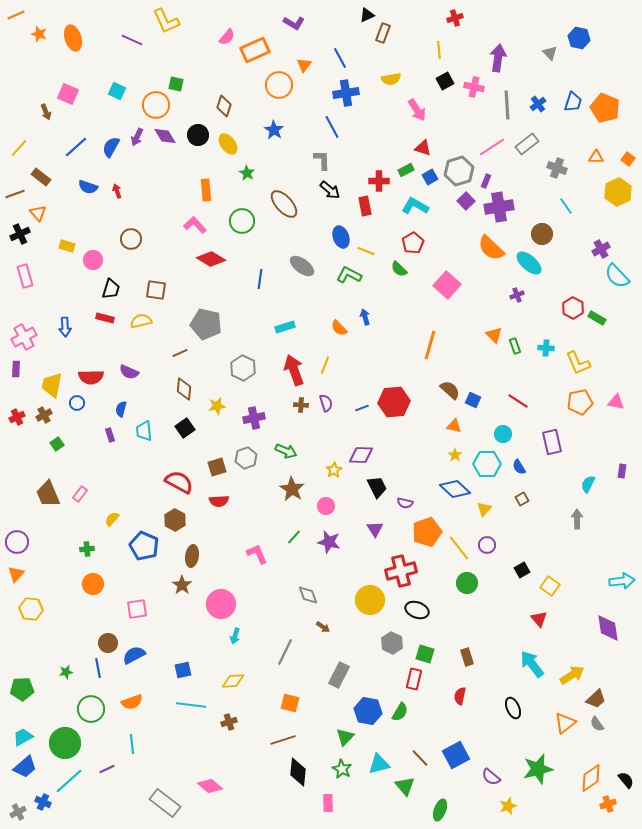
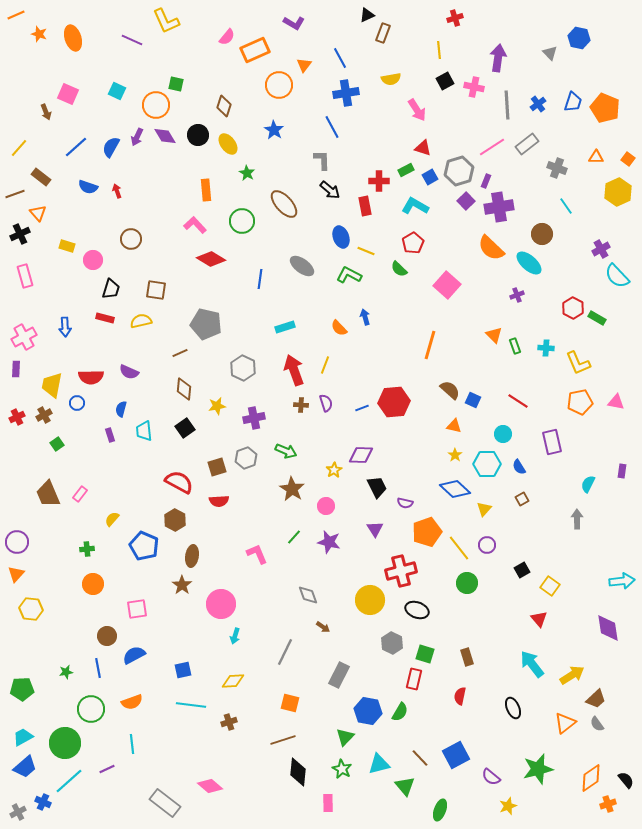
brown circle at (108, 643): moved 1 px left, 7 px up
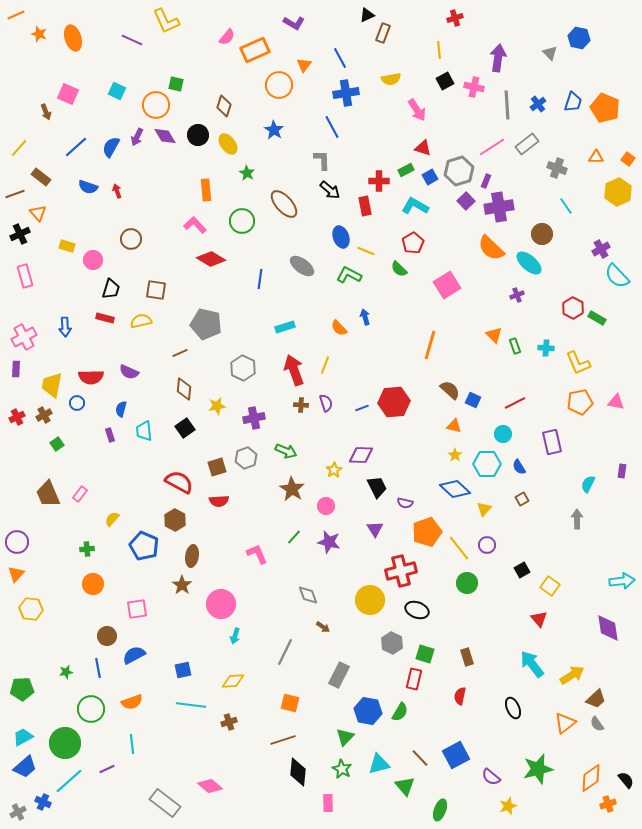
pink square at (447, 285): rotated 16 degrees clockwise
red line at (518, 401): moved 3 px left, 2 px down; rotated 60 degrees counterclockwise
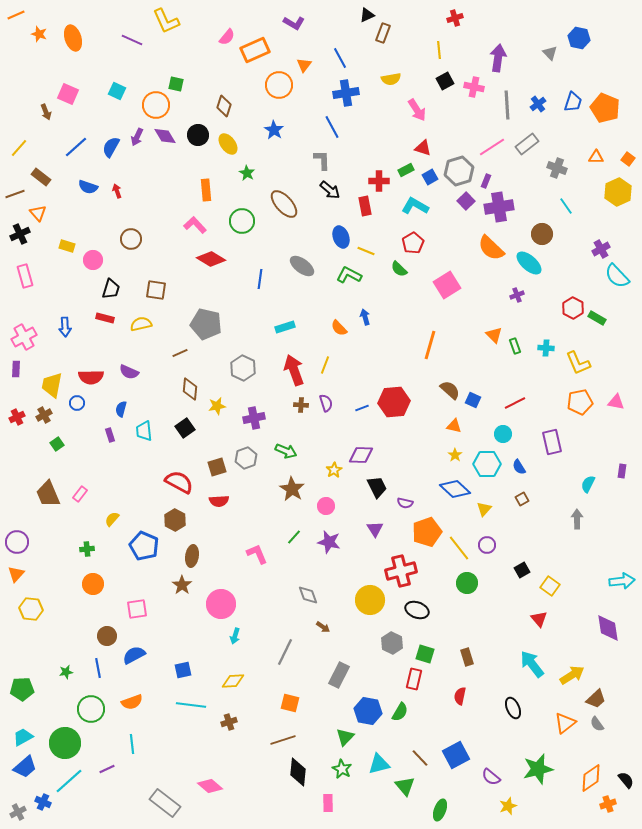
yellow semicircle at (141, 321): moved 3 px down
brown diamond at (184, 389): moved 6 px right
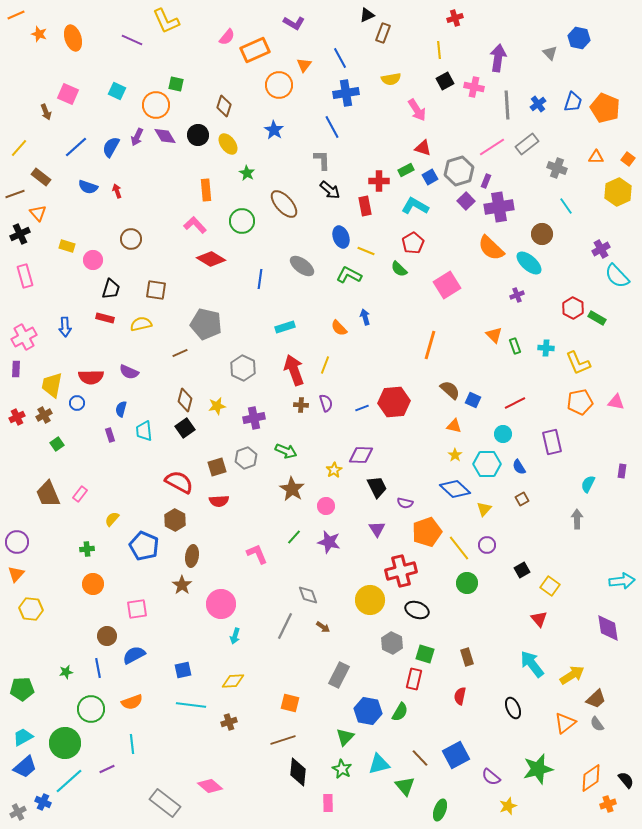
brown diamond at (190, 389): moved 5 px left, 11 px down; rotated 10 degrees clockwise
purple triangle at (375, 529): moved 2 px right
gray line at (285, 652): moved 26 px up
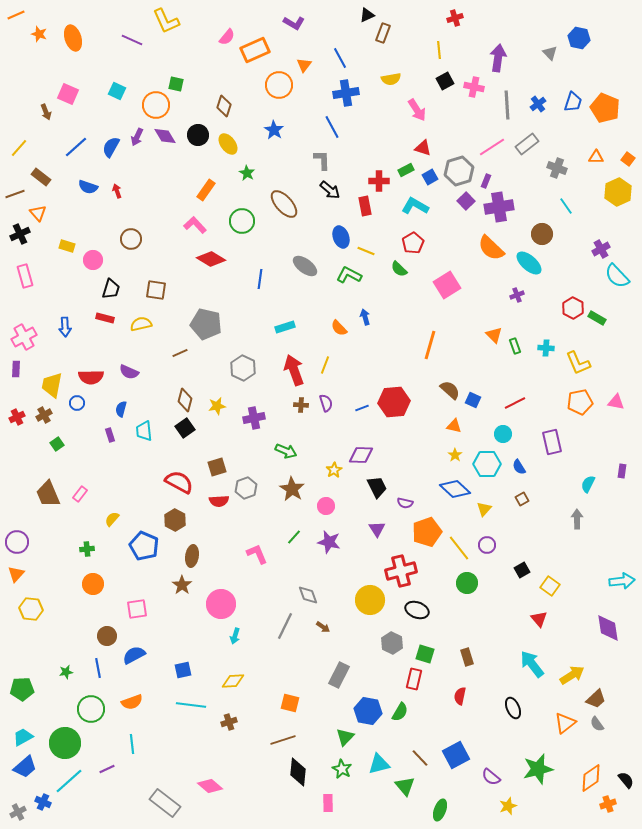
orange rectangle at (206, 190): rotated 40 degrees clockwise
gray ellipse at (302, 266): moved 3 px right
gray hexagon at (246, 458): moved 30 px down
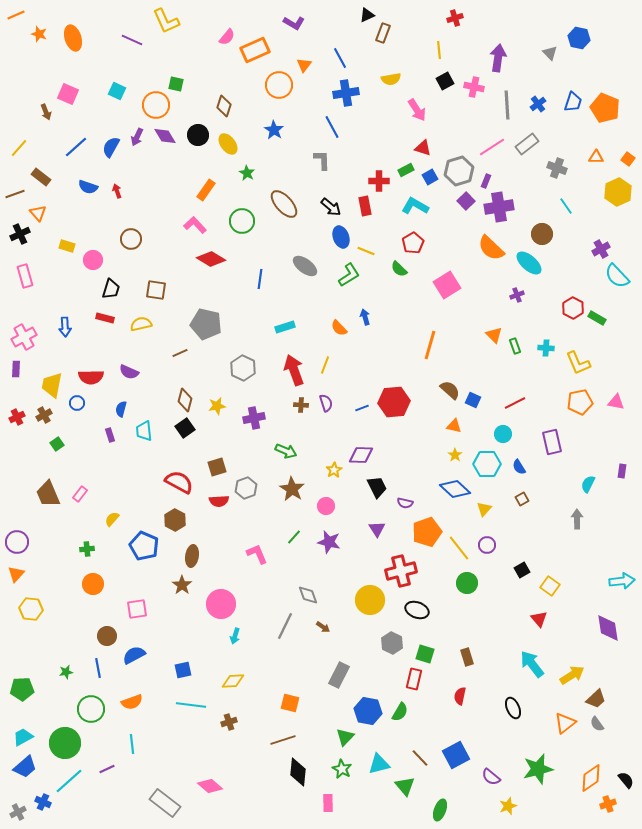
black arrow at (330, 190): moved 1 px right, 17 px down
green L-shape at (349, 275): rotated 120 degrees clockwise
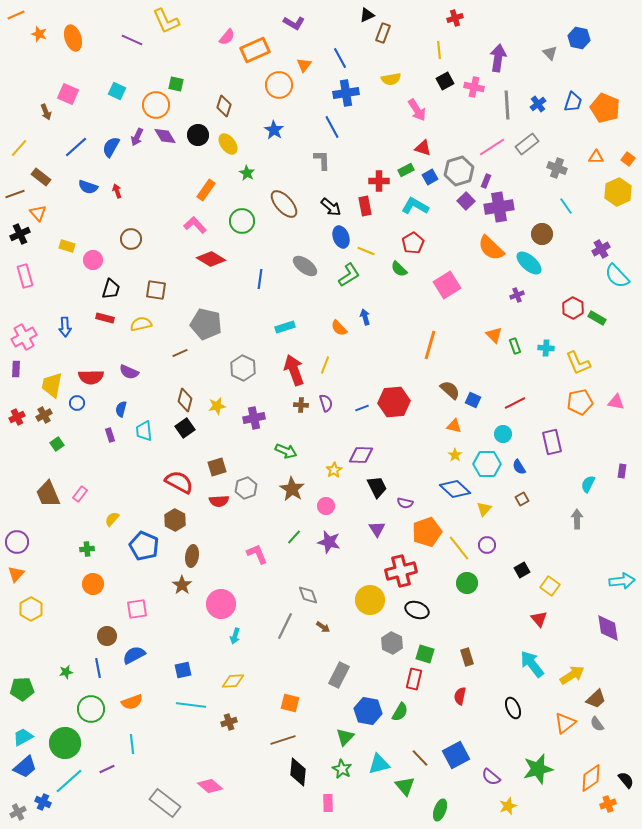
yellow hexagon at (31, 609): rotated 25 degrees clockwise
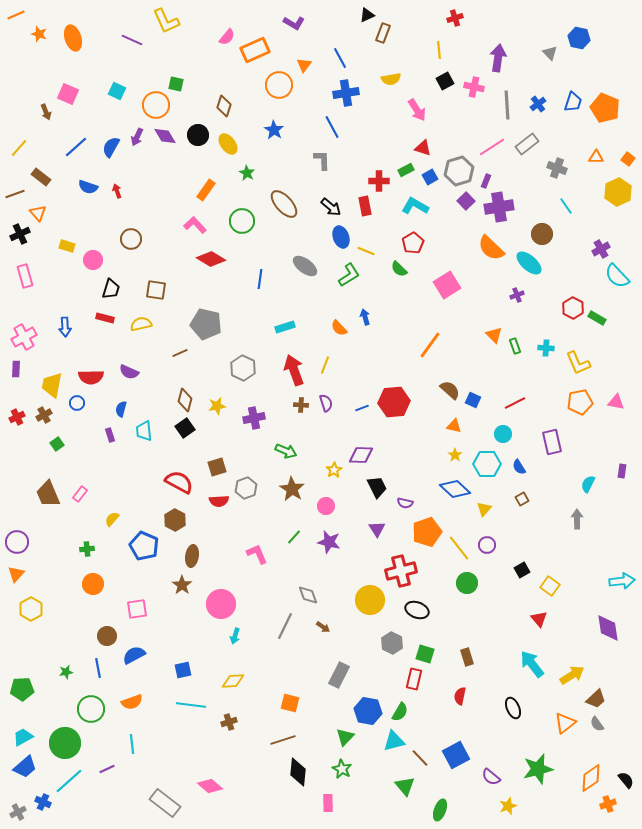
orange line at (430, 345): rotated 20 degrees clockwise
cyan triangle at (379, 764): moved 15 px right, 23 px up
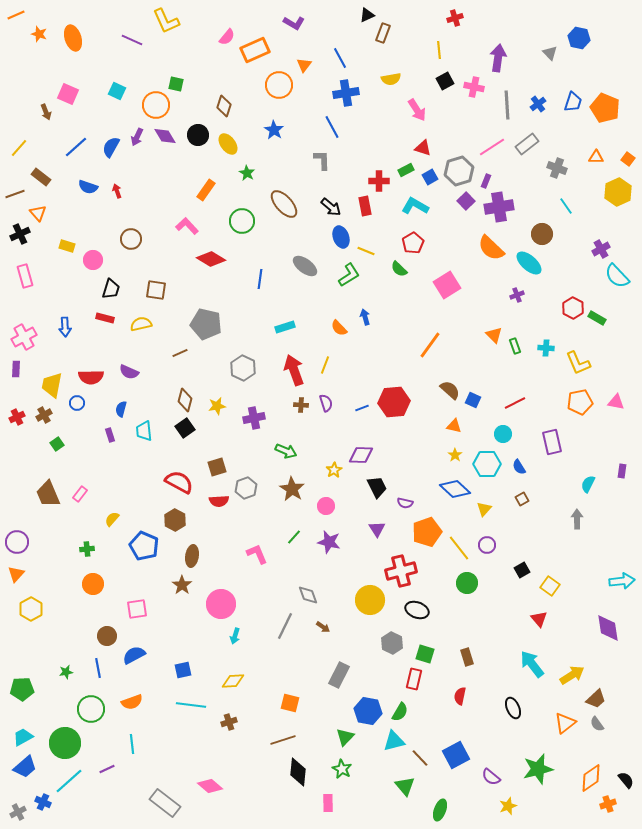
pink L-shape at (195, 225): moved 8 px left, 1 px down
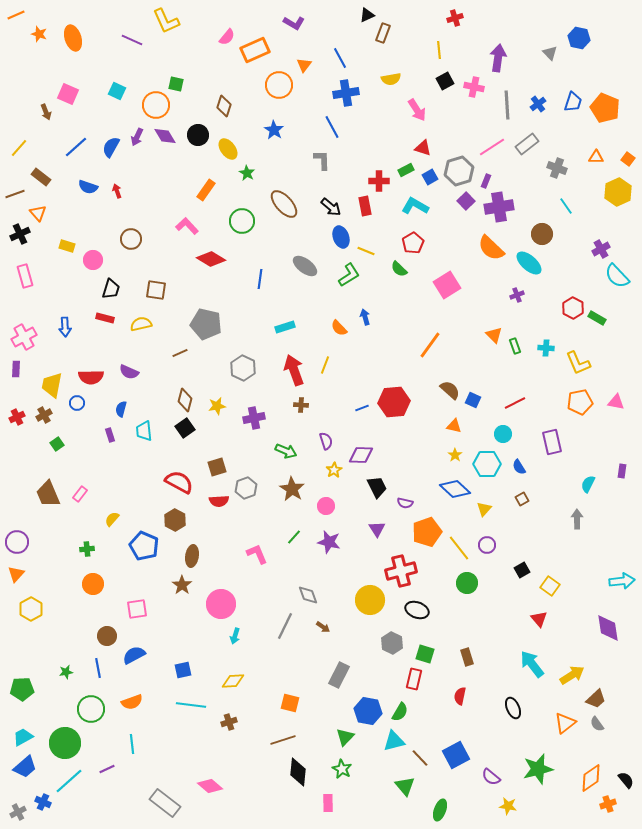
yellow ellipse at (228, 144): moved 5 px down
purple semicircle at (326, 403): moved 38 px down
yellow star at (508, 806): rotated 30 degrees clockwise
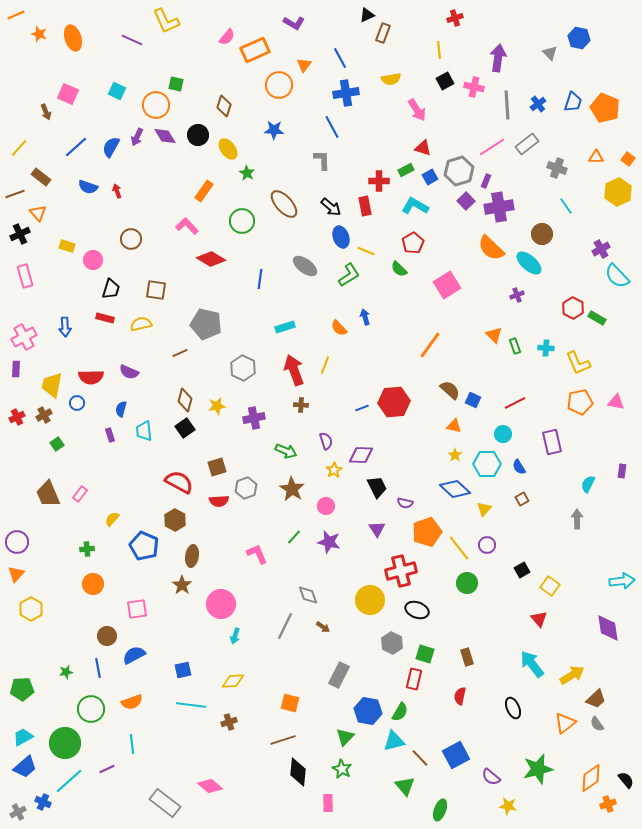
blue star at (274, 130): rotated 30 degrees counterclockwise
orange rectangle at (206, 190): moved 2 px left, 1 px down
